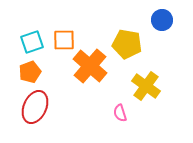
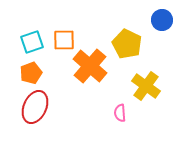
yellow pentagon: rotated 16 degrees clockwise
orange pentagon: moved 1 px right, 1 px down
pink semicircle: rotated 12 degrees clockwise
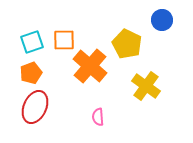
pink semicircle: moved 22 px left, 4 px down
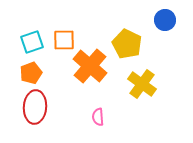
blue circle: moved 3 px right
yellow cross: moved 4 px left, 2 px up
red ellipse: rotated 20 degrees counterclockwise
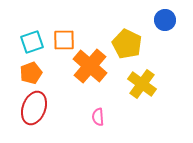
red ellipse: moved 1 px left, 1 px down; rotated 16 degrees clockwise
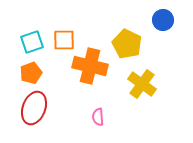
blue circle: moved 2 px left
orange cross: rotated 28 degrees counterclockwise
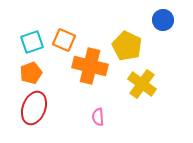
orange square: rotated 25 degrees clockwise
yellow pentagon: moved 2 px down
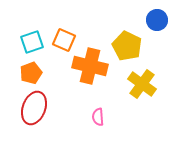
blue circle: moved 6 px left
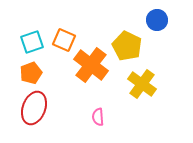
orange cross: moved 1 px right, 1 px up; rotated 24 degrees clockwise
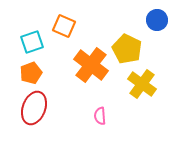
orange square: moved 14 px up
yellow pentagon: moved 3 px down
pink semicircle: moved 2 px right, 1 px up
